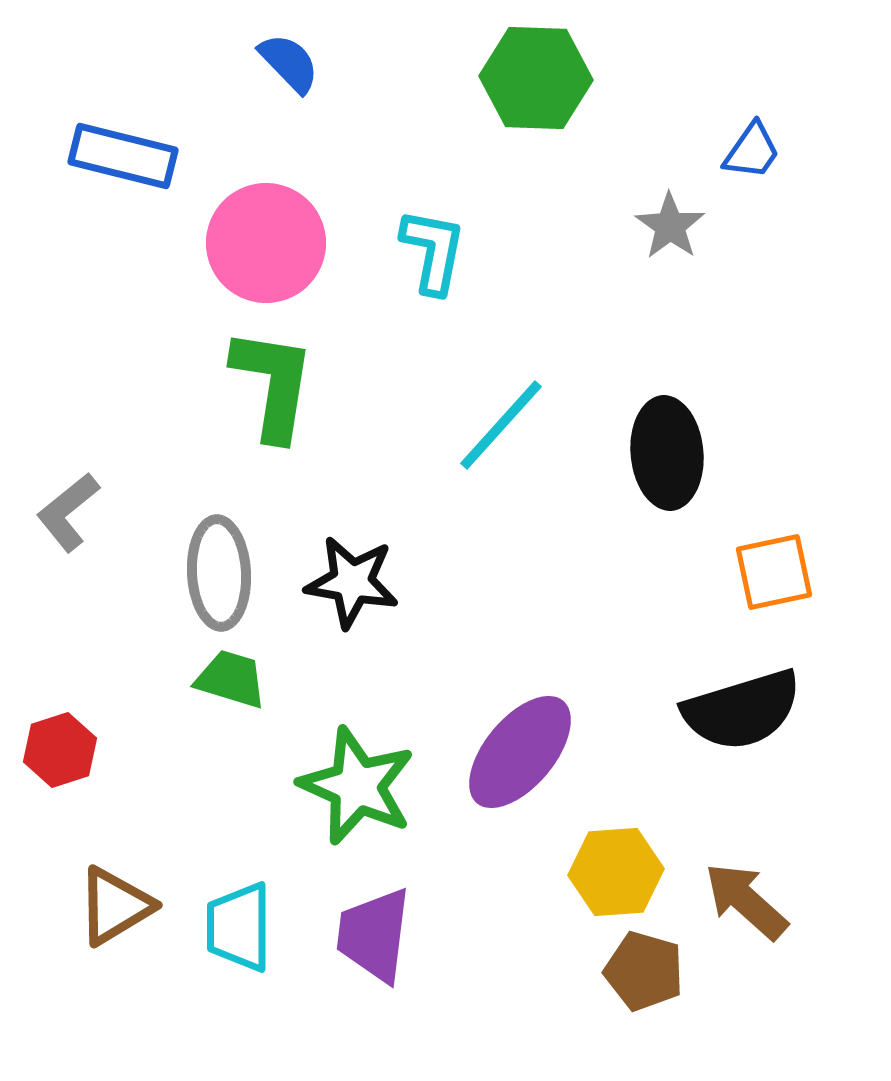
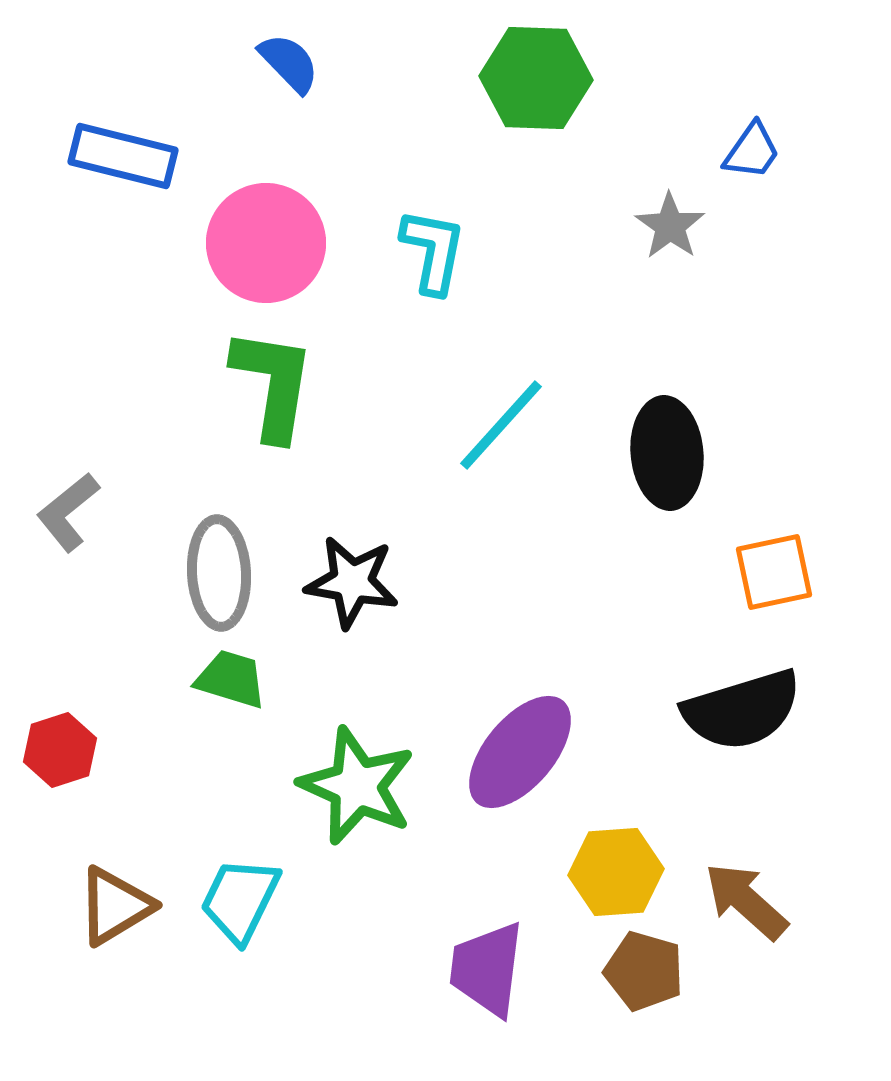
cyan trapezoid: moved 1 px right, 27 px up; rotated 26 degrees clockwise
purple trapezoid: moved 113 px right, 34 px down
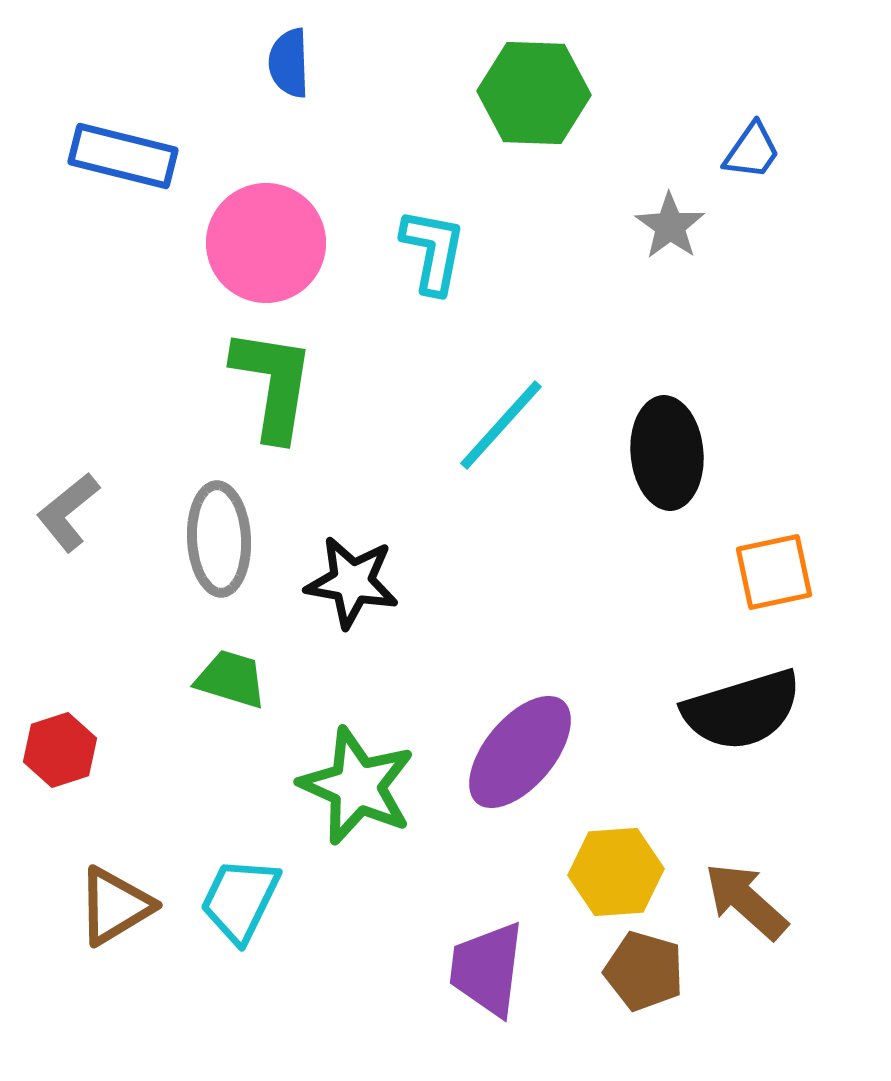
blue semicircle: rotated 138 degrees counterclockwise
green hexagon: moved 2 px left, 15 px down
gray ellipse: moved 34 px up
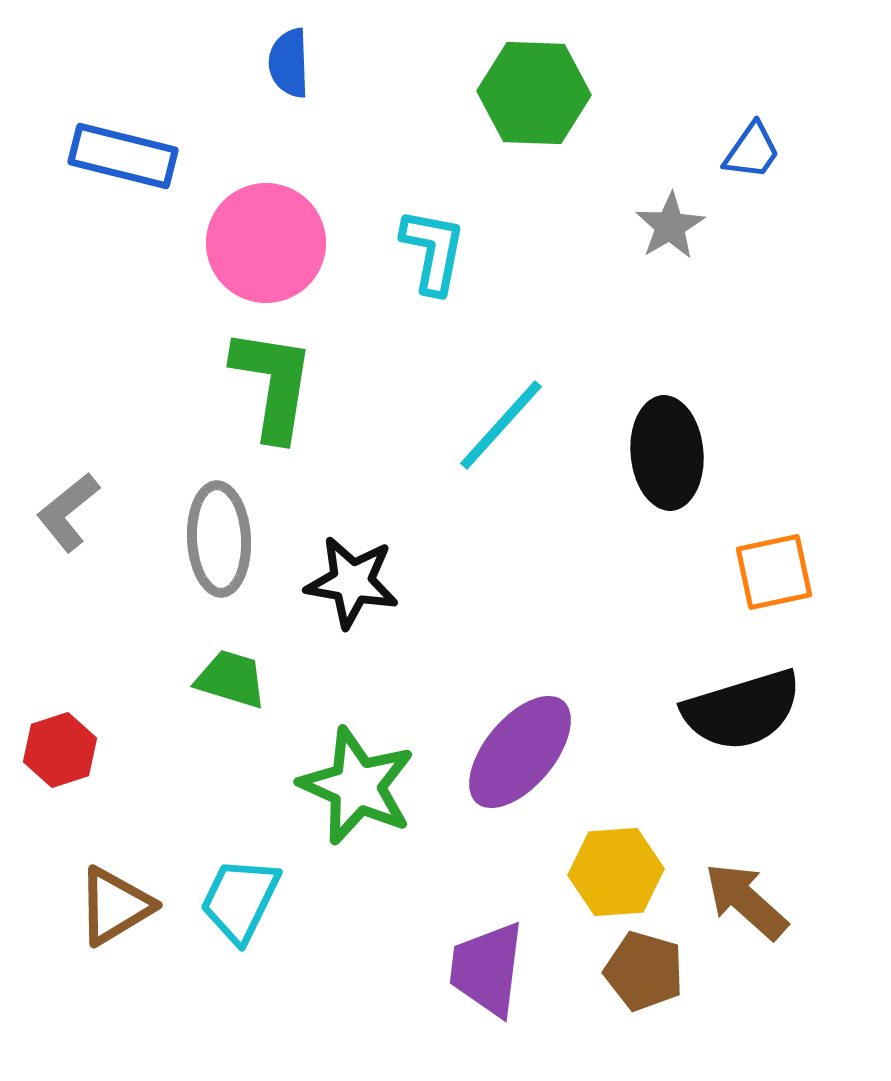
gray star: rotated 6 degrees clockwise
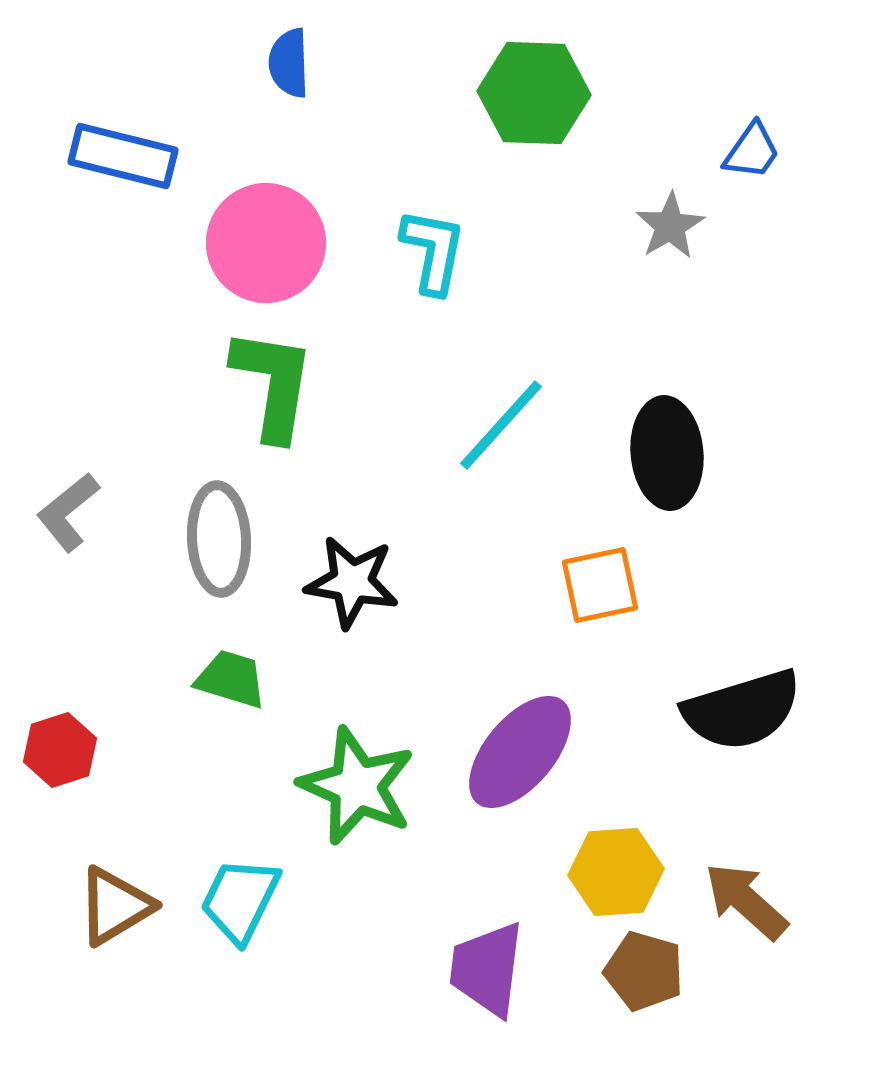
orange square: moved 174 px left, 13 px down
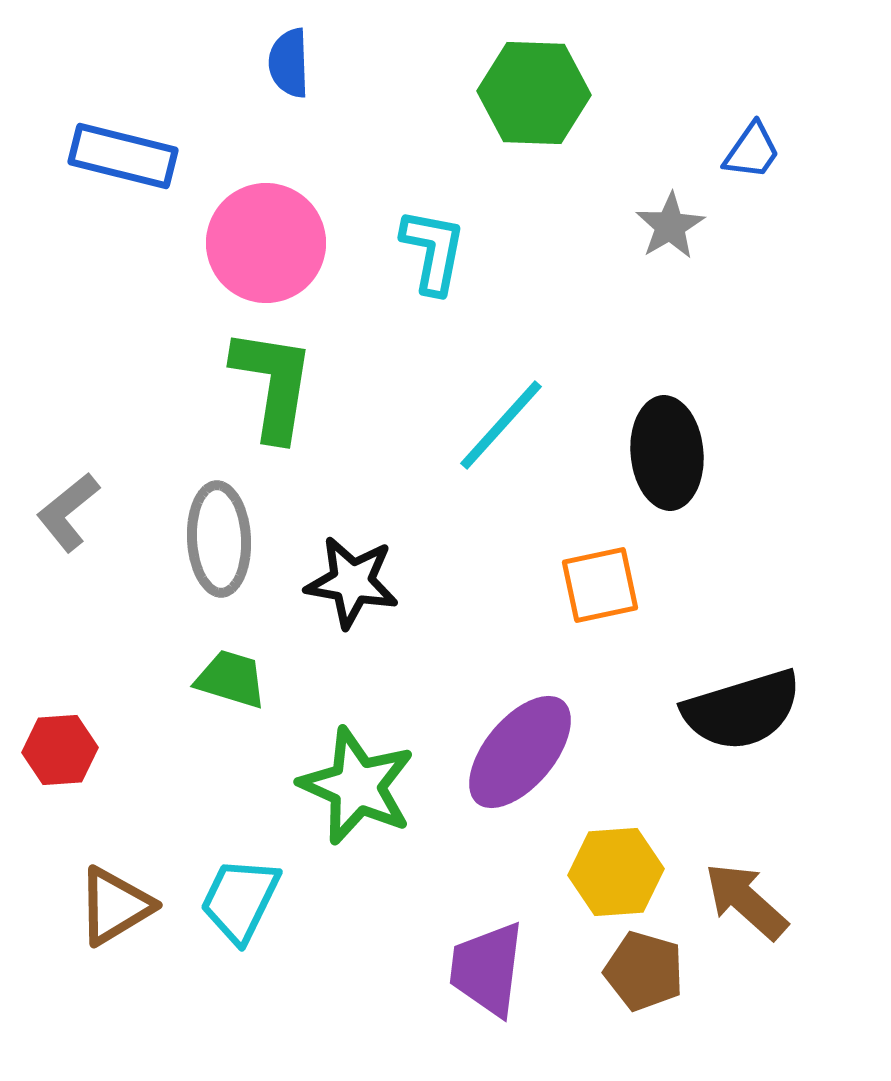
red hexagon: rotated 14 degrees clockwise
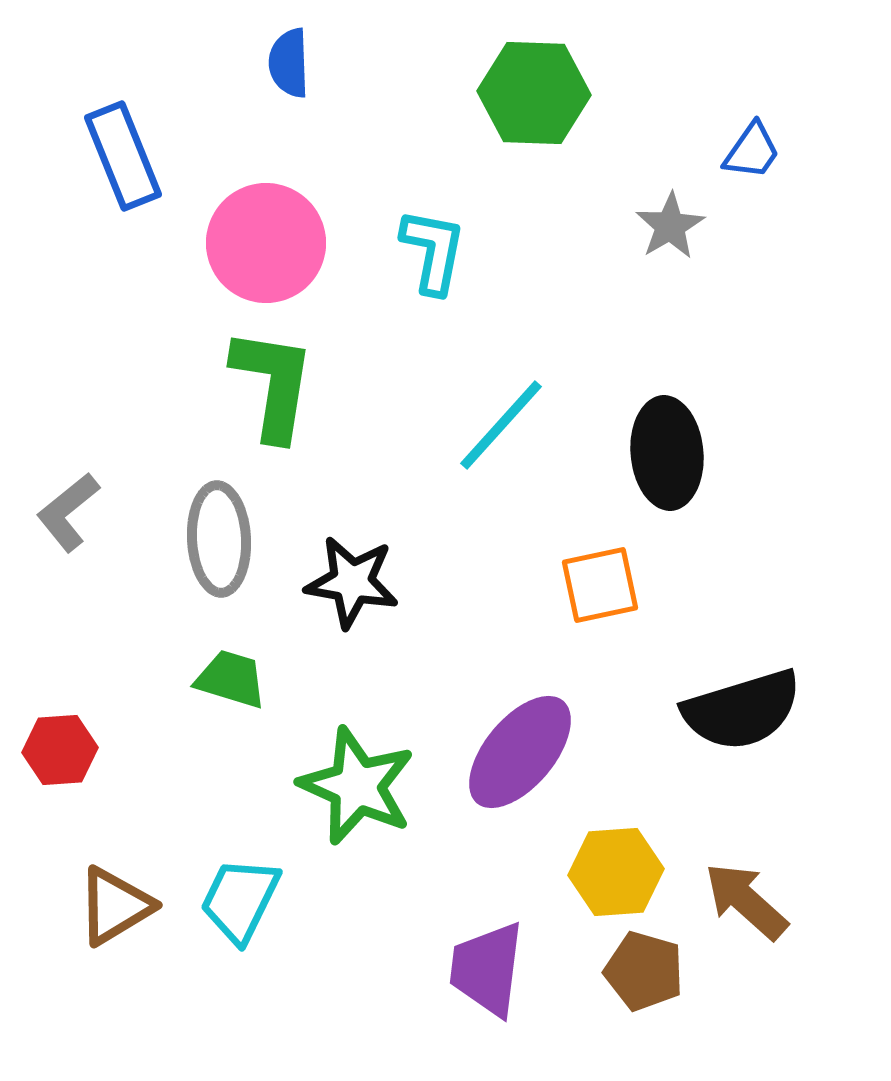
blue rectangle: rotated 54 degrees clockwise
